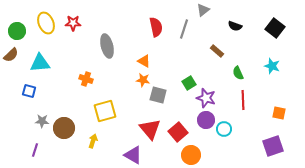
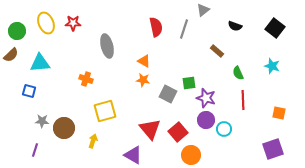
green square: rotated 24 degrees clockwise
gray square: moved 10 px right, 1 px up; rotated 12 degrees clockwise
purple square: moved 3 px down
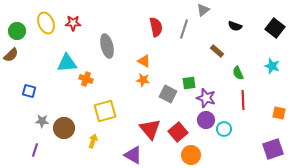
cyan triangle: moved 27 px right
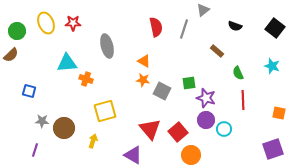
gray square: moved 6 px left, 3 px up
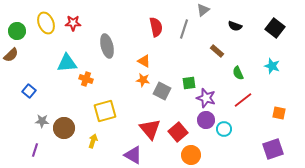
blue square: rotated 24 degrees clockwise
red line: rotated 54 degrees clockwise
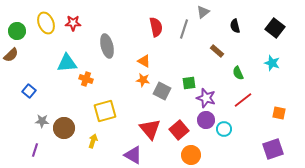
gray triangle: moved 2 px down
black semicircle: rotated 56 degrees clockwise
cyan star: moved 3 px up
red square: moved 1 px right, 2 px up
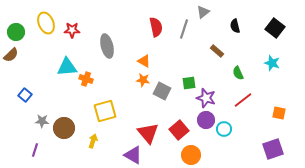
red star: moved 1 px left, 7 px down
green circle: moved 1 px left, 1 px down
cyan triangle: moved 4 px down
blue square: moved 4 px left, 4 px down
red triangle: moved 2 px left, 4 px down
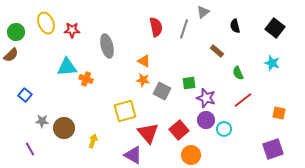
yellow square: moved 20 px right
purple line: moved 5 px left, 1 px up; rotated 48 degrees counterclockwise
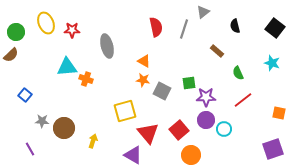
purple star: moved 1 px up; rotated 18 degrees counterclockwise
